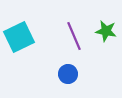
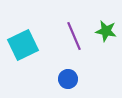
cyan square: moved 4 px right, 8 px down
blue circle: moved 5 px down
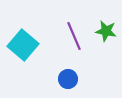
cyan square: rotated 24 degrees counterclockwise
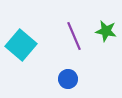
cyan square: moved 2 px left
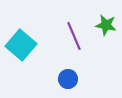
green star: moved 6 px up
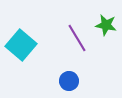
purple line: moved 3 px right, 2 px down; rotated 8 degrees counterclockwise
blue circle: moved 1 px right, 2 px down
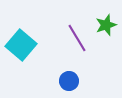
green star: rotated 30 degrees counterclockwise
